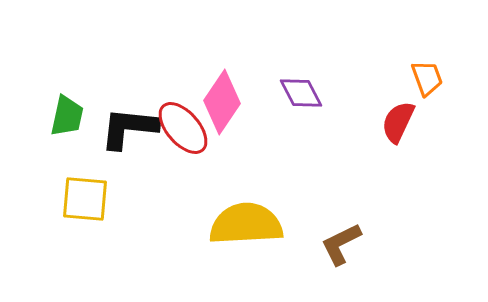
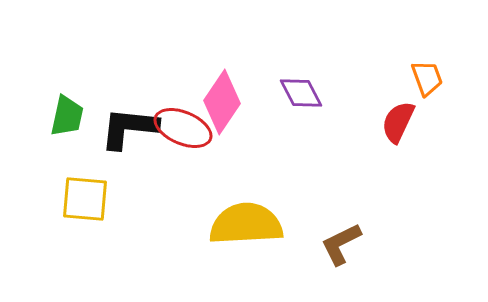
red ellipse: rotated 26 degrees counterclockwise
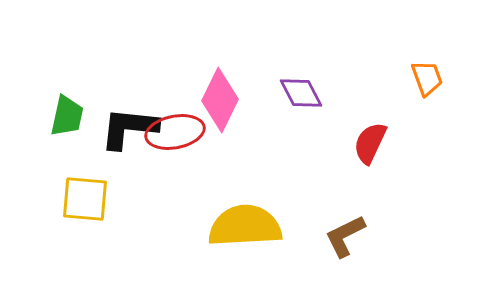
pink diamond: moved 2 px left, 2 px up; rotated 8 degrees counterclockwise
red semicircle: moved 28 px left, 21 px down
red ellipse: moved 8 px left, 4 px down; rotated 34 degrees counterclockwise
yellow semicircle: moved 1 px left, 2 px down
brown L-shape: moved 4 px right, 8 px up
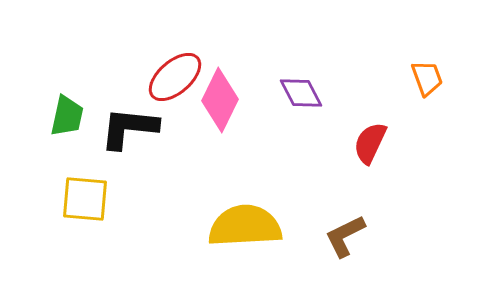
red ellipse: moved 55 px up; rotated 30 degrees counterclockwise
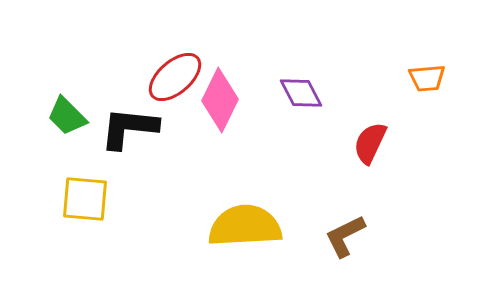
orange trapezoid: rotated 105 degrees clockwise
green trapezoid: rotated 123 degrees clockwise
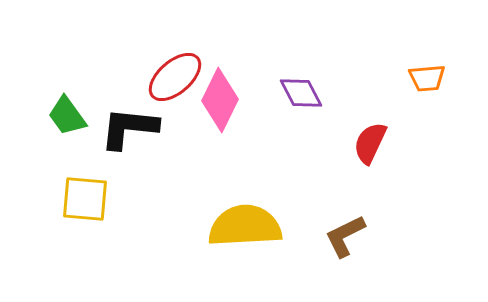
green trapezoid: rotated 9 degrees clockwise
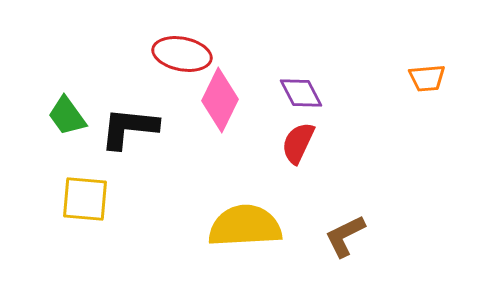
red ellipse: moved 7 px right, 23 px up; rotated 52 degrees clockwise
red semicircle: moved 72 px left
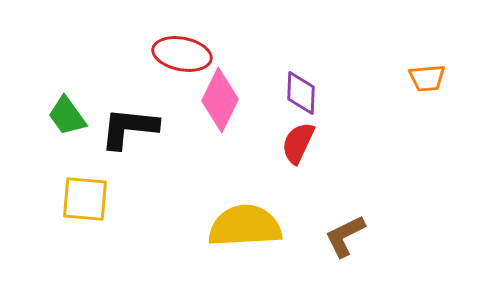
purple diamond: rotated 30 degrees clockwise
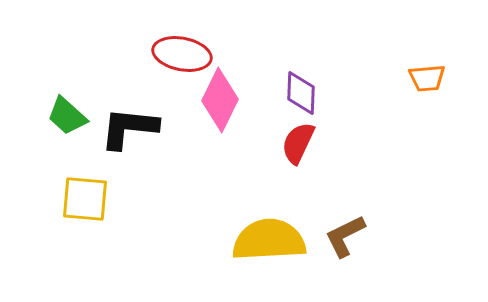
green trapezoid: rotated 12 degrees counterclockwise
yellow semicircle: moved 24 px right, 14 px down
